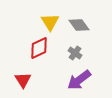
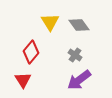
red diamond: moved 8 px left, 4 px down; rotated 25 degrees counterclockwise
gray cross: moved 2 px down
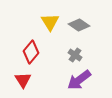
gray diamond: rotated 20 degrees counterclockwise
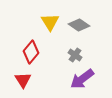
purple arrow: moved 3 px right, 1 px up
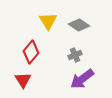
yellow triangle: moved 2 px left, 1 px up
gray cross: rotated 32 degrees clockwise
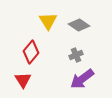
gray cross: moved 1 px right
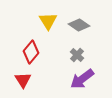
gray cross: moved 1 px right; rotated 24 degrees counterclockwise
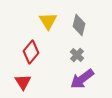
gray diamond: rotated 70 degrees clockwise
red triangle: moved 2 px down
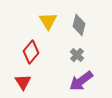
purple arrow: moved 1 px left, 2 px down
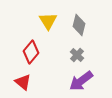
red triangle: rotated 18 degrees counterclockwise
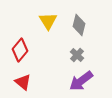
red diamond: moved 11 px left, 2 px up
